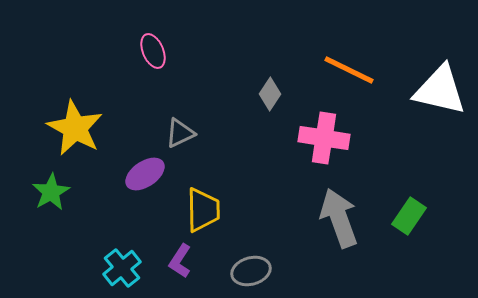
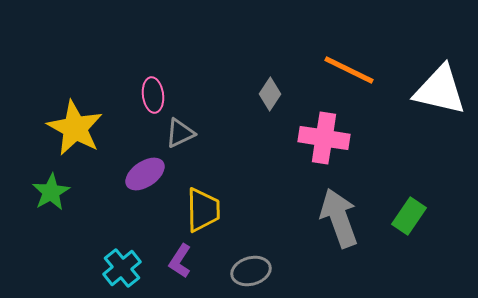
pink ellipse: moved 44 px down; rotated 16 degrees clockwise
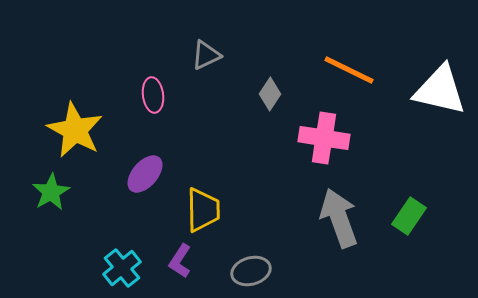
yellow star: moved 2 px down
gray triangle: moved 26 px right, 78 px up
purple ellipse: rotated 15 degrees counterclockwise
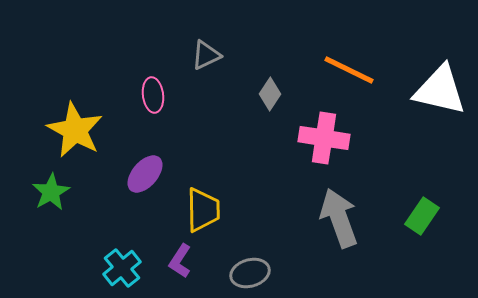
green rectangle: moved 13 px right
gray ellipse: moved 1 px left, 2 px down
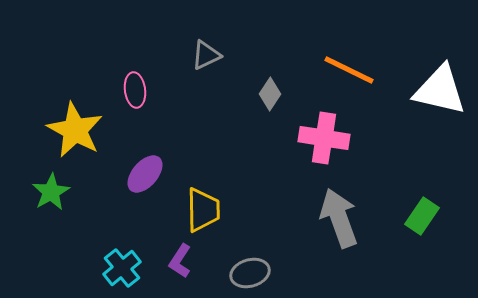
pink ellipse: moved 18 px left, 5 px up
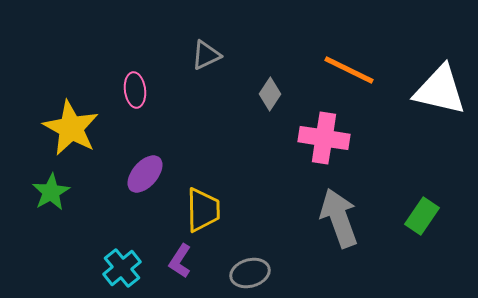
yellow star: moved 4 px left, 2 px up
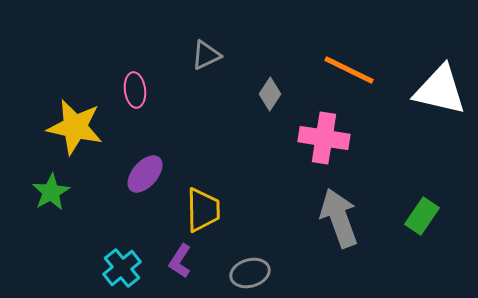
yellow star: moved 4 px right, 1 px up; rotated 16 degrees counterclockwise
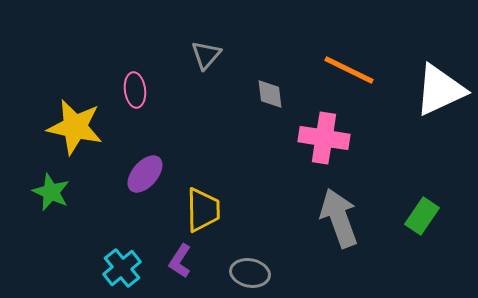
gray triangle: rotated 24 degrees counterclockwise
white triangle: rotated 38 degrees counterclockwise
gray diamond: rotated 40 degrees counterclockwise
green star: rotated 18 degrees counterclockwise
gray ellipse: rotated 27 degrees clockwise
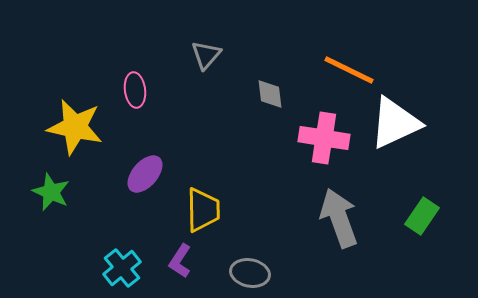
white triangle: moved 45 px left, 33 px down
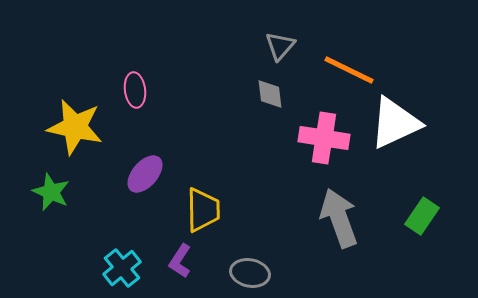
gray triangle: moved 74 px right, 9 px up
